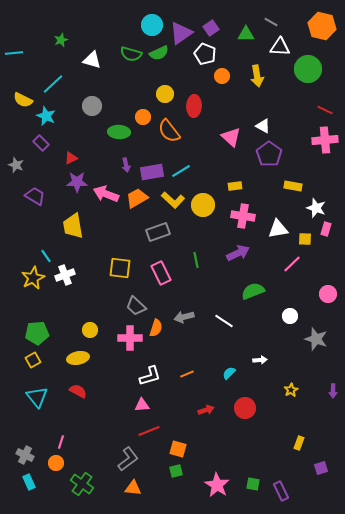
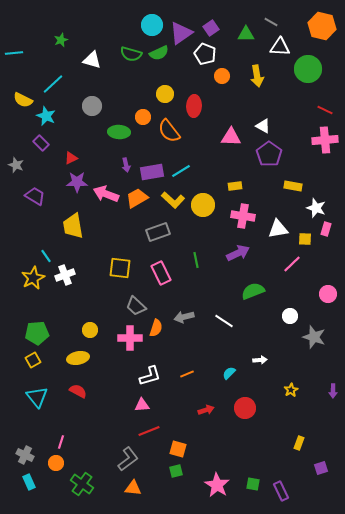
pink triangle at (231, 137): rotated 40 degrees counterclockwise
gray star at (316, 339): moved 2 px left, 2 px up
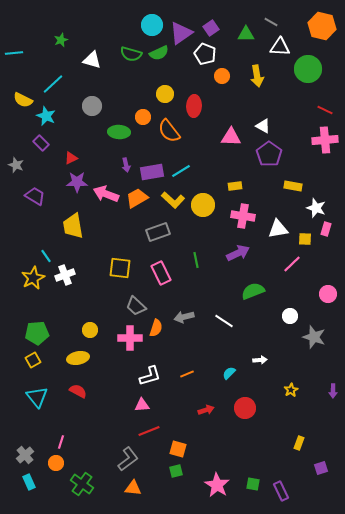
gray cross at (25, 455): rotated 24 degrees clockwise
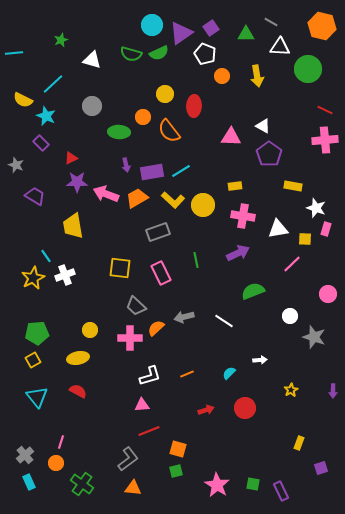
orange semicircle at (156, 328): rotated 150 degrees counterclockwise
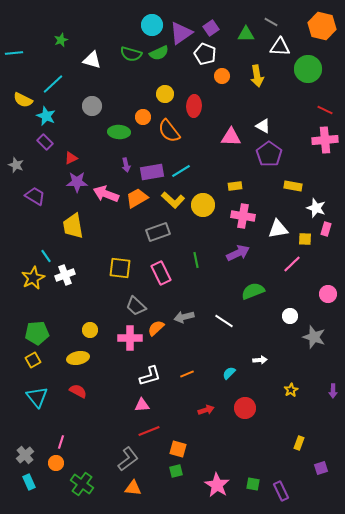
purple rectangle at (41, 143): moved 4 px right, 1 px up
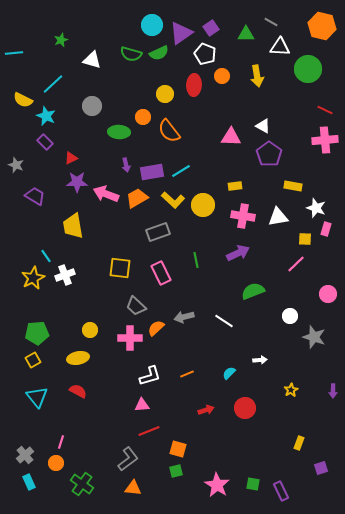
red ellipse at (194, 106): moved 21 px up
white triangle at (278, 229): moved 12 px up
pink line at (292, 264): moved 4 px right
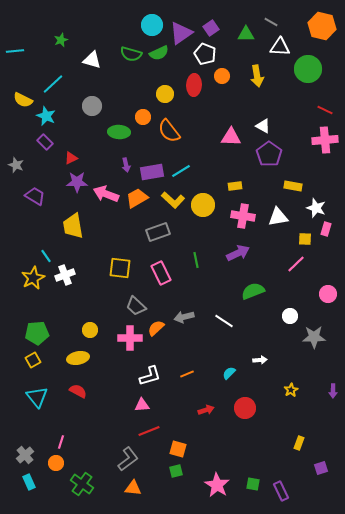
cyan line at (14, 53): moved 1 px right, 2 px up
gray star at (314, 337): rotated 20 degrees counterclockwise
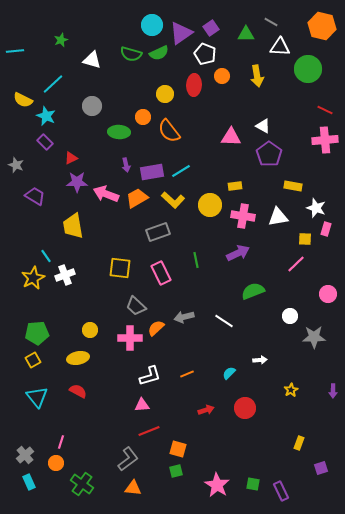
yellow circle at (203, 205): moved 7 px right
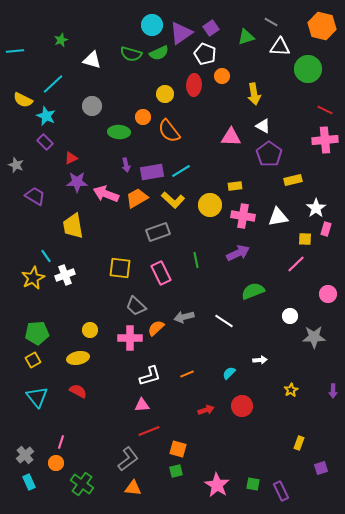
green triangle at (246, 34): moved 3 px down; rotated 18 degrees counterclockwise
yellow arrow at (257, 76): moved 3 px left, 18 px down
yellow rectangle at (293, 186): moved 6 px up; rotated 24 degrees counterclockwise
white star at (316, 208): rotated 18 degrees clockwise
red circle at (245, 408): moved 3 px left, 2 px up
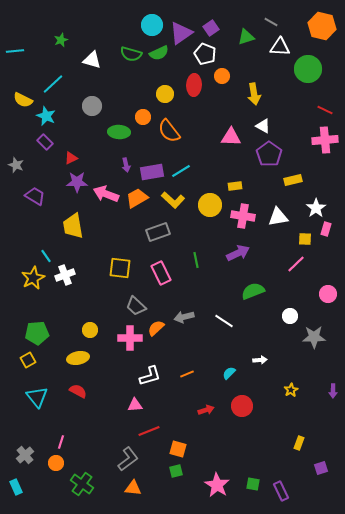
yellow square at (33, 360): moved 5 px left
pink triangle at (142, 405): moved 7 px left
cyan rectangle at (29, 482): moved 13 px left, 5 px down
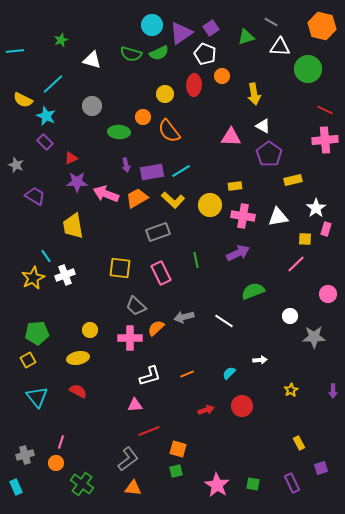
yellow rectangle at (299, 443): rotated 48 degrees counterclockwise
gray cross at (25, 455): rotated 24 degrees clockwise
purple rectangle at (281, 491): moved 11 px right, 8 px up
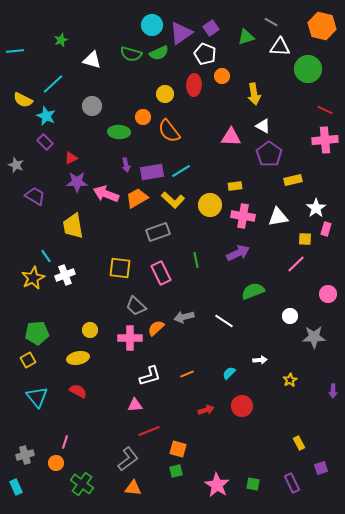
yellow star at (291, 390): moved 1 px left, 10 px up
pink line at (61, 442): moved 4 px right
